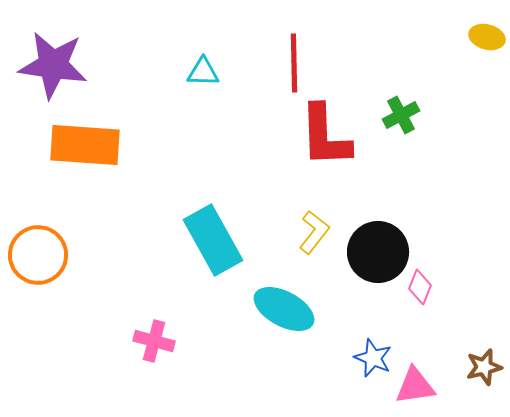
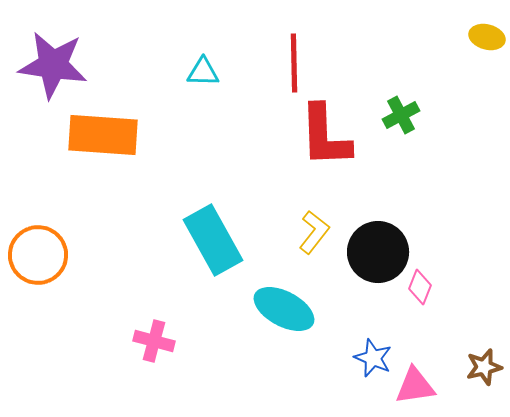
orange rectangle: moved 18 px right, 10 px up
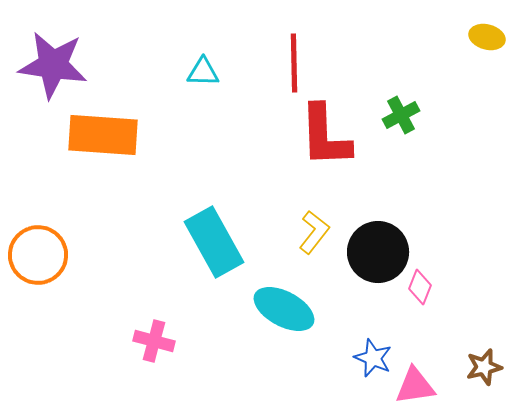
cyan rectangle: moved 1 px right, 2 px down
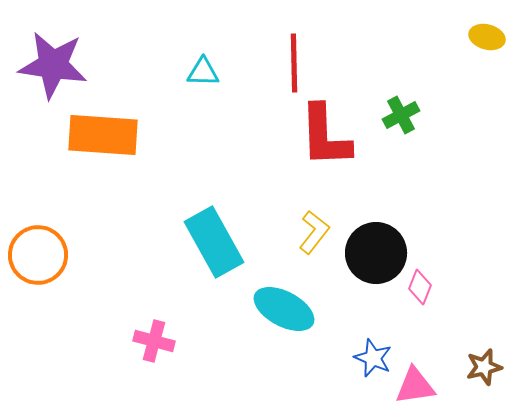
black circle: moved 2 px left, 1 px down
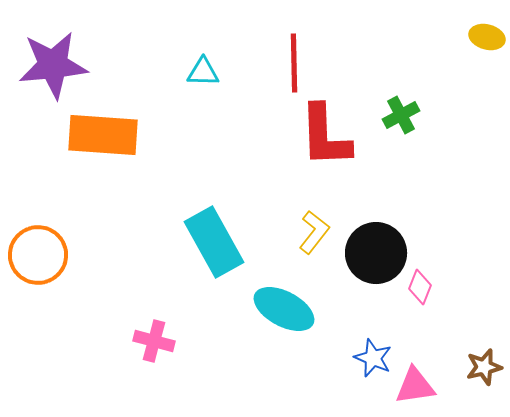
purple star: rotated 14 degrees counterclockwise
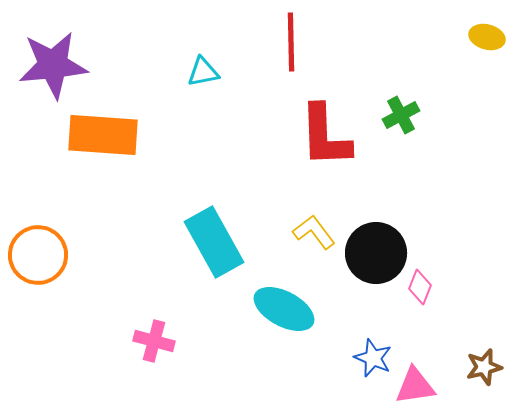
red line: moved 3 px left, 21 px up
cyan triangle: rotated 12 degrees counterclockwise
yellow L-shape: rotated 75 degrees counterclockwise
